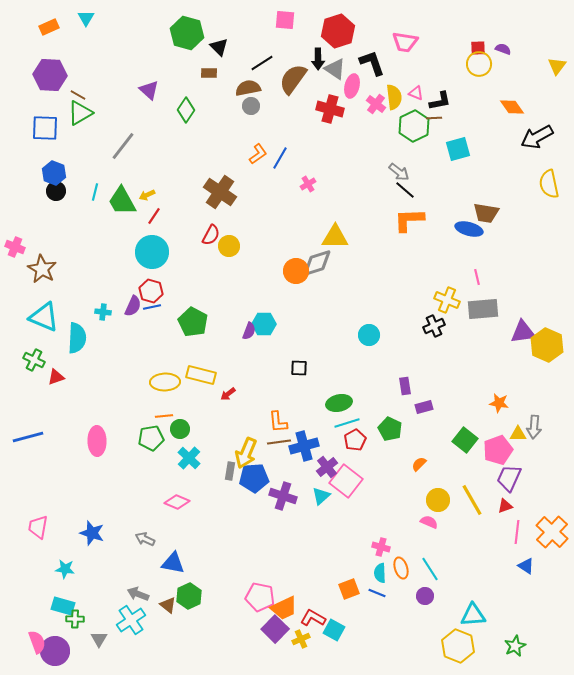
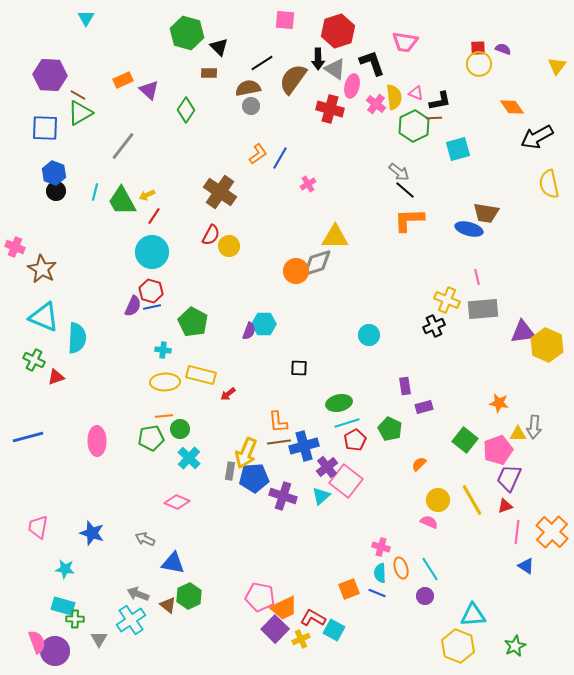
orange rectangle at (49, 27): moved 74 px right, 53 px down
cyan cross at (103, 312): moved 60 px right, 38 px down
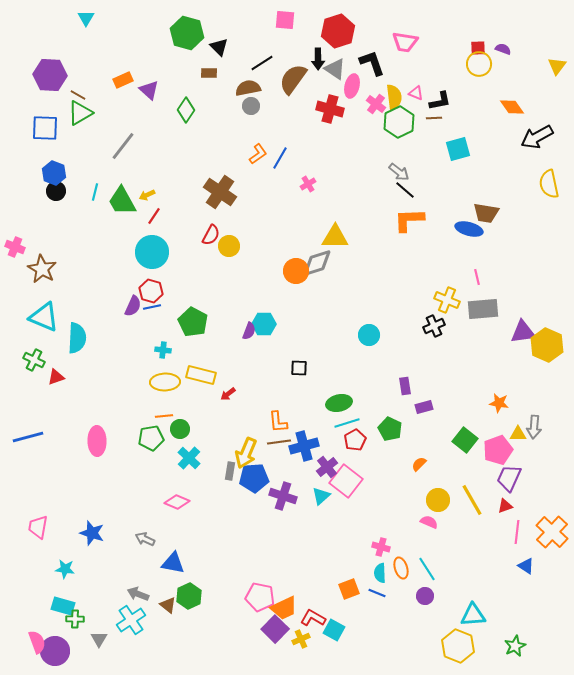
green hexagon at (414, 126): moved 15 px left, 4 px up
cyan line at (430, 569): moved 3 px left
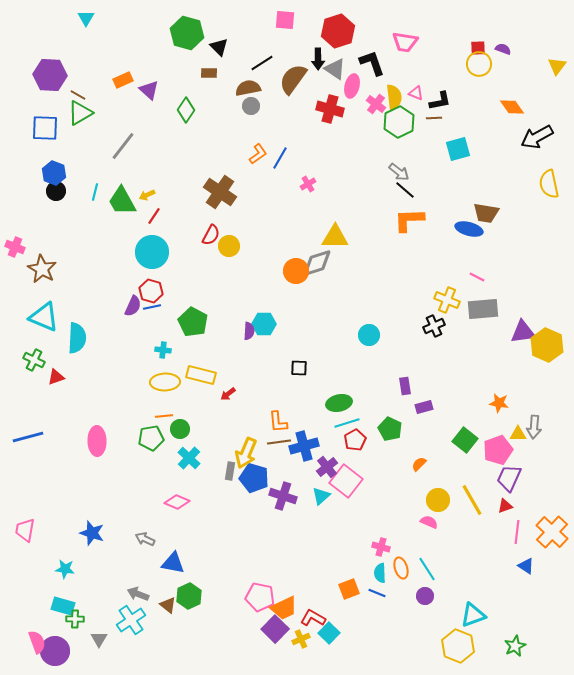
pink line at (477, 277): rotated 49 degrees counterclockwise
purple semicircle at (249, 331): rotated 18 degrees counterclockwise
blue pentagon at (254, 478): rotated 20 degrees clockwise
pink trapezoid at (38, 527): moved 13 px left, 3 px down
cyan triangle at (473, 615): rotated 16 degrees counterclockwise
cyan square at (334, 630): moved 5 px left, 3 px down; rotated 15 degrees clockwise
